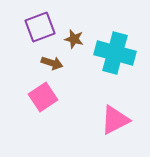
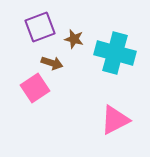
pink square: moved 8 px left, 9 px up
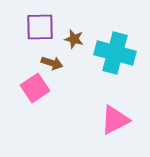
purple square: rotated 20 degrees clockwise
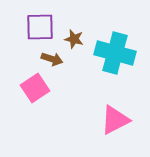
brown arrow: moved 4 px up
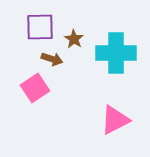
brown star: rotated 18 degrees clockwise
cyan cross: moved 1 px right; rotated 15 degrees counterclockwise
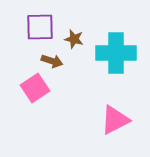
brown star: rotated 18 degrees counterclockwise
brown arrow: moved 2 px down
